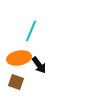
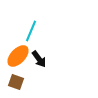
orange ellipse: moved 1 px left, 2 px up; rotated 35 degrees counterclockwise
black arrow: moved 6 px up
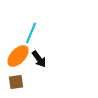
cyan line: moved 2 px down
brown square: rotated 28 degrees counterclockwise
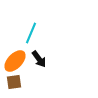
orange ellipse: moved 3 px left, 5 px down
brown square: moved 2 px left
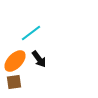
cyan line: rotated 30 degrees clockwise
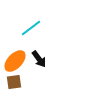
cyan line: moved 5 px up
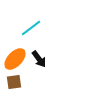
orange ellipse: moved 2 px up
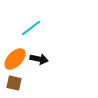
black arrow: rotated 42 degrees counterclockwise
brown square: moved 1 px down; rotated 21 degrees clockwise
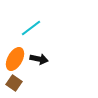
orange ellipse: rotated 15 degrees counterclockwise
brown square: rotated 21 degrees clockwise
